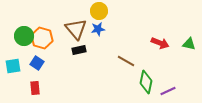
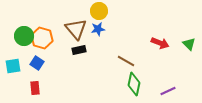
green triangle: rotated 32 degrees clockwise
green diamond: moved 12 px left, 2 px down
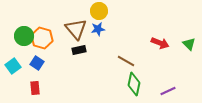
cyan square: rotated 28 degrees counterclockwise
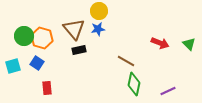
brown triangle: moved 2 px left
cyan square: rotated 21 degrees clockwise
red rectangle: moved 12 px right
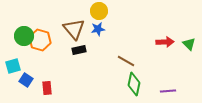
orange hexagon: moved 2 px left, 2 px down
red arrow: moved 5 px right, 1 px up; rotated 24 degrees counterclockwise
blue square: moved 11 px left, 17 px down
purple line: rotated 21 degrees clockwise
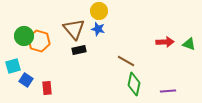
blue star: rotated 24 degrees clockwise
orange hexagon: moved 1 px left, 1 px down
green triangle: rotated 24 degrees counterclockwise
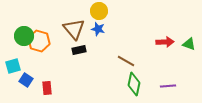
purple line: moved 5 px up
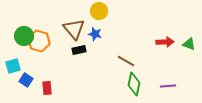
blue star: moved 3 px left, 5 px down
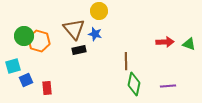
brown line: rotated 60 degrees clockwise
blue square: rotated 32 degrees clockwise
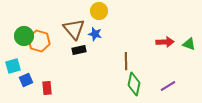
purple line: rotated 28 degrees counterclockwise
